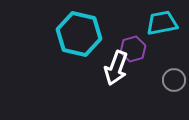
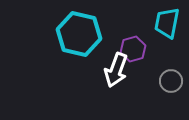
cyan trapezoid: moved 5 px right; rotated 68 degrees counterclockwise
white arrow: moved 2 px down
gray circle: moved 3 px left, 1 px down
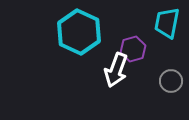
cyan hexagon: moved 2 px up; rotated 12 degrees clockwise
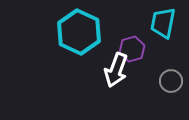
cyan trapezoid: moved 4 px left
purple hexagon: moved 1 px left
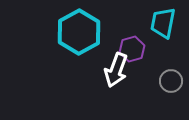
cyan hexagon: rotated 6 degrees clockwise
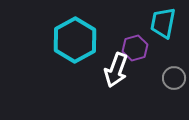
cyan hexagon: moved 4 px left, 8 px down
purple hexagon: moved 3 px right, 1 px up
gray circle: moved 3 px right, 3 px up
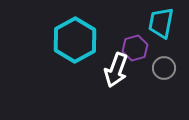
cyan trapezoid: moved 2 px left
gray circle: moved 10 px left, 10 px up
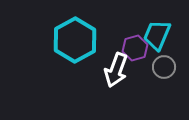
cyan trapezoid: moved 4 px left, 12 px down; rotated 12 degrees clockwise
gray circle: moved 1 px up
